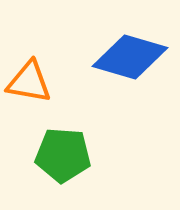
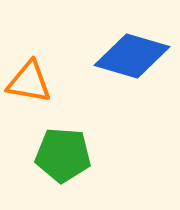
blue diamond: moved 2 px right, 1 px up
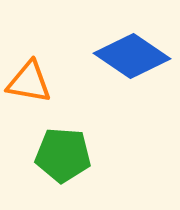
blue diamond: rotated 18 degrees clockwise
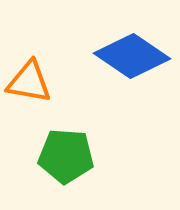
green pentagon: moved 3 px right, 1 px down
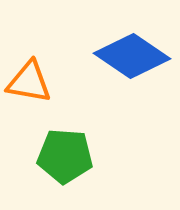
green pentagon: moved 1 px left
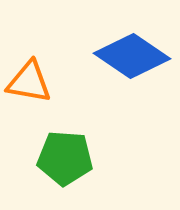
green pentagon: moved 2 px down
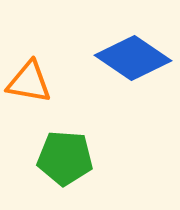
blue diamond: moved 1 px right, 2 px down
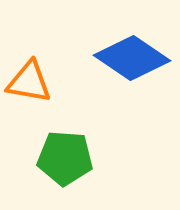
blue diamond: moved 1 px left
